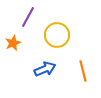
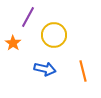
yellow circle: moved 3 px left
orange star: rotated 14 degrees counterclockwise
blue arrow: rotated 35 degrees clockwise
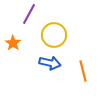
purple line: moved 1 px right, 3 px up
blue arrow: moved 5 px right, 6 px up
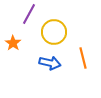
yellow circle: moved 3 px up
orange line: moved 13 px up
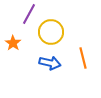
yellow circle: moved 3 px left
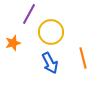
orange star: rotated 21 degrees clockwise
blue arrow: rotated 50 degrees clockwise
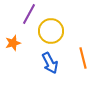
yellow circle: moved 1 px up
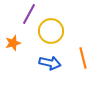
blue arrow: rotated 50 degrees counterclockwise
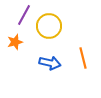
purple line: moved 5 px left, 1 px down
yellow circle: moved 2 px left, 5 px up
orange star: moved 2 px right, 1 px up
